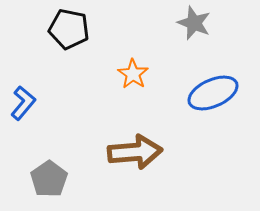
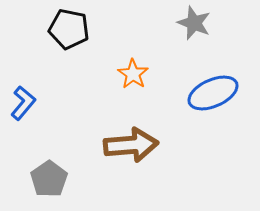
brown arrow: moved 4 px left, 7 px up
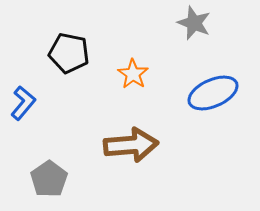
black pentagon: moved 24 px down
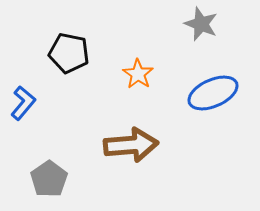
gray star: moved 7 px right, 1 px down
orange star: moved 5 px right
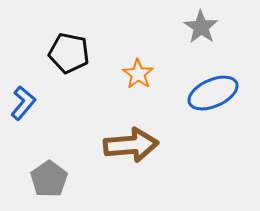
gray star: moved 3 px down; rotated 12 degrees clockwise
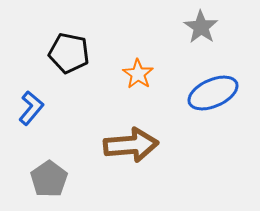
blue L-shape: moved 8 px right, 5 px down
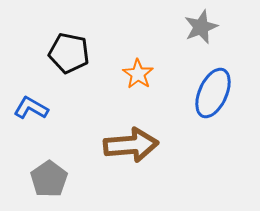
gray star: rotated 16 degrees clockwise
blue ellipse: rotated 42 degrees counterclockwise
blue L-shape: rotated 100 degrees counterclockwise
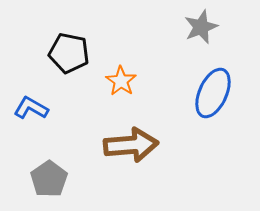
orange star: moved 17 px left, 7 px down
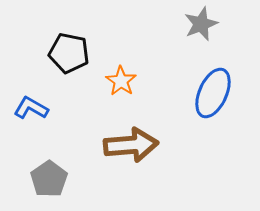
gray star: moved 3 px up
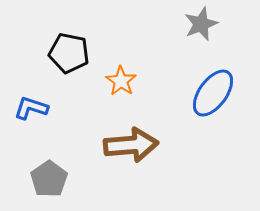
blue ellipse: rotated 12 degrees clockwise
blue L-shape: rotated 12 degrees counterclockwise
